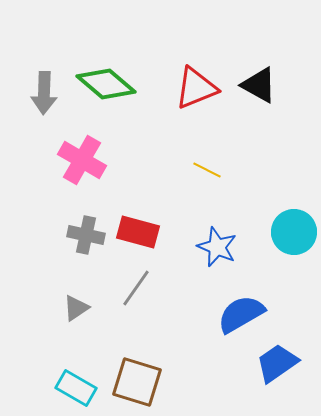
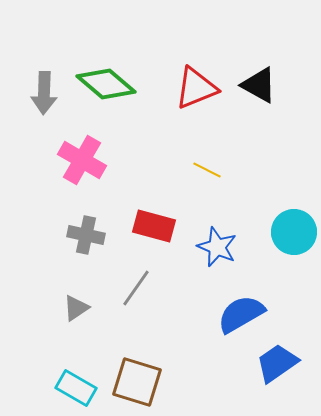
red rectangle: moved 16 px right, 6 px up
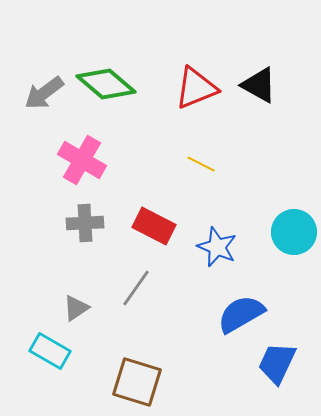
gray arrow: rotated 51 degrees clockwise
yellow line: moved 6 px left, 6 px up
red rectangle: rotated 12 degrees clockwise
gray cross: moved 1 px left, 12 px up; rotated 15 degrees counterclockwise
blue trapezoid: rotated 30 degrees counterclockwise
cyan rectangle: moved 26 px left, 37 px up
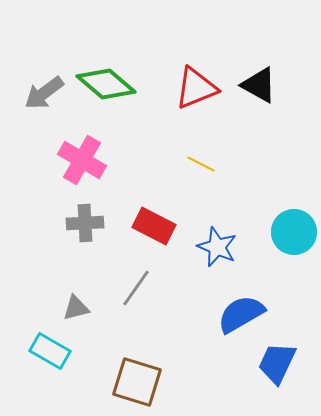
gray triangle: rotated 20 degrees clockwise
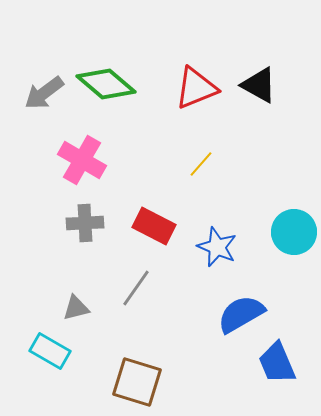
yellow line: rotated 76 degrees counterclockwise
blue trapezoid: rotated 48 degrees counterclockwise
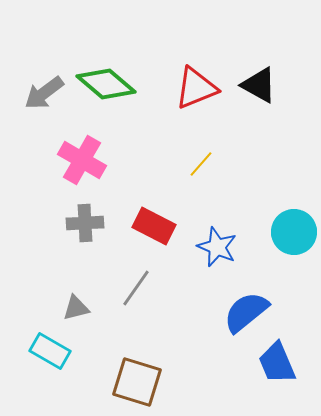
blue semicircle: moved 5 px right, 2 px up; rotated 9 degrees counterclockwise
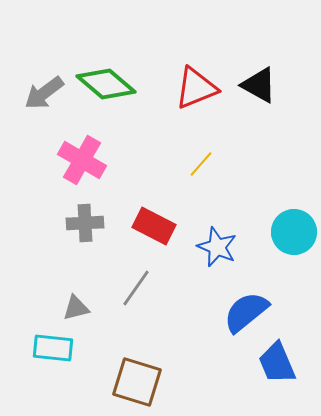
cyan rectangle: moved 3 px right, 3 px up; rotated 24 degrees counterclockwise
